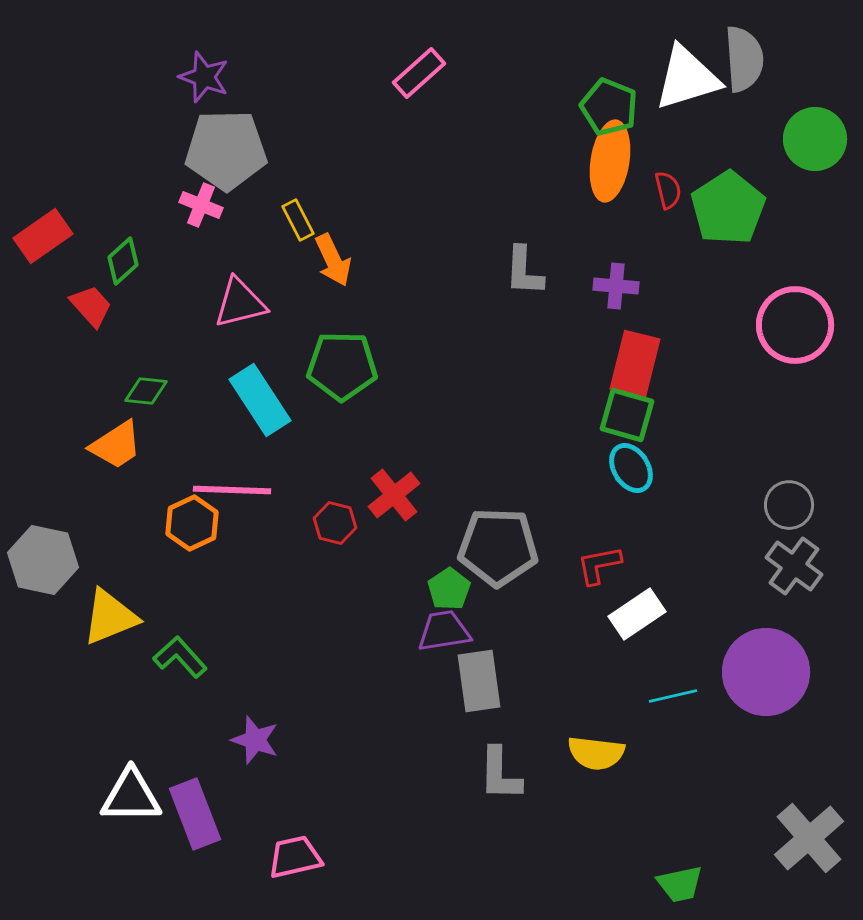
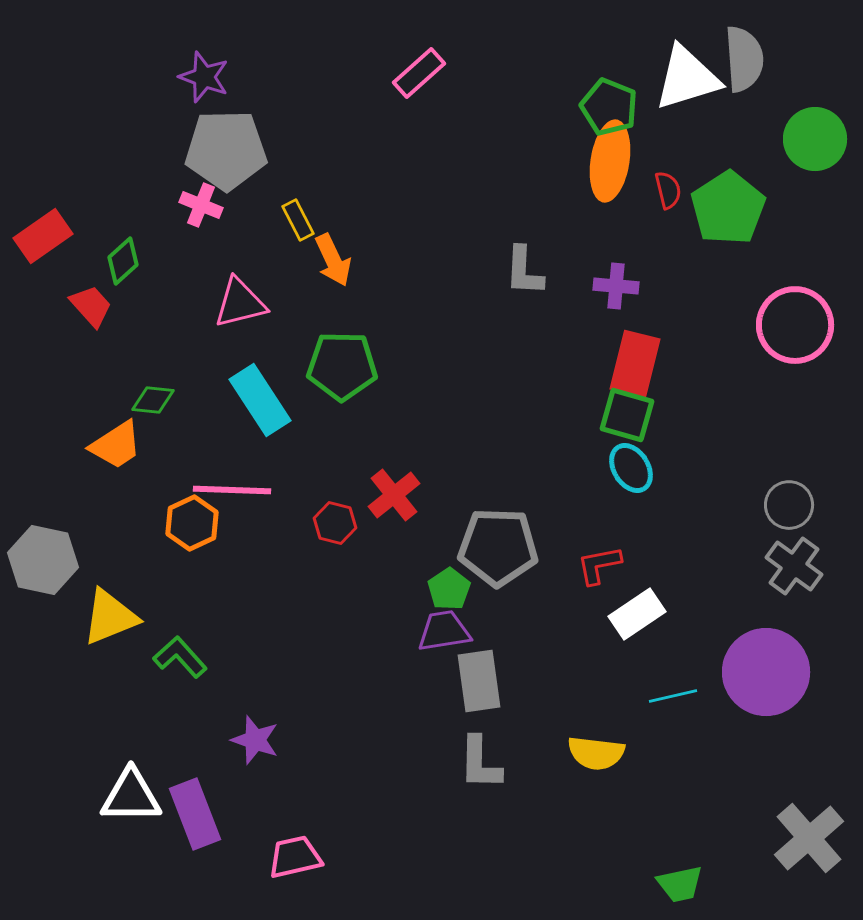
green diamond at (146, 391): moved 7 px right, 9 px down
gray L-shape at (500, 774): moved 20 px left, 11 px up
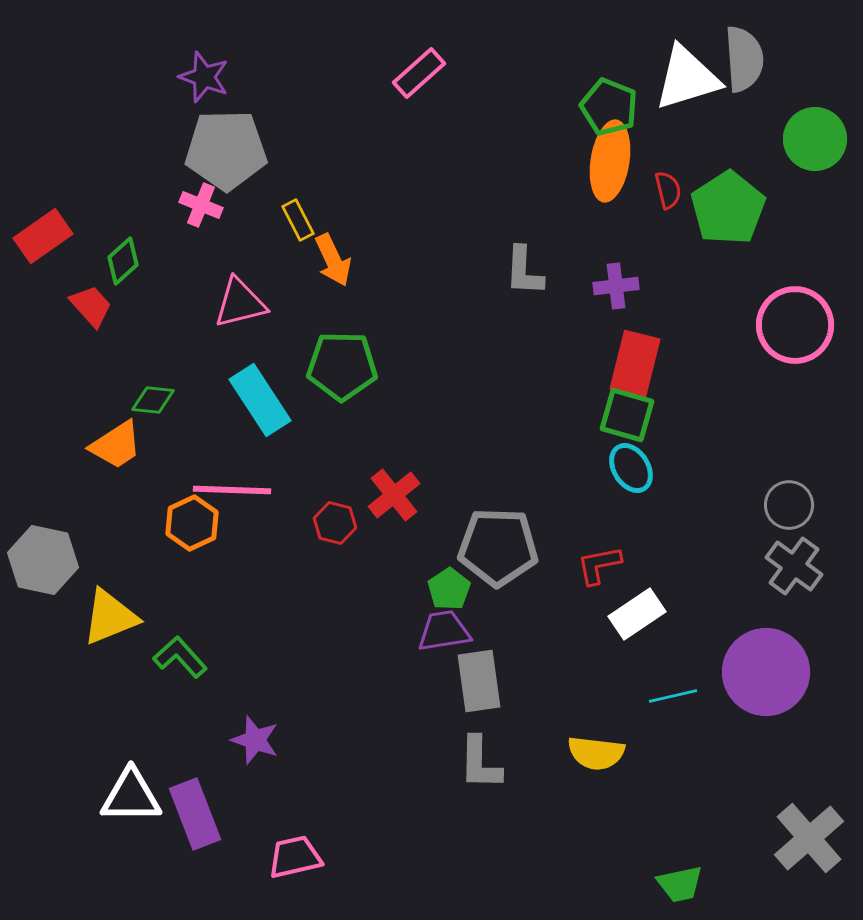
purple cross at (616, 286): rotated 12 degrees counterclockwise
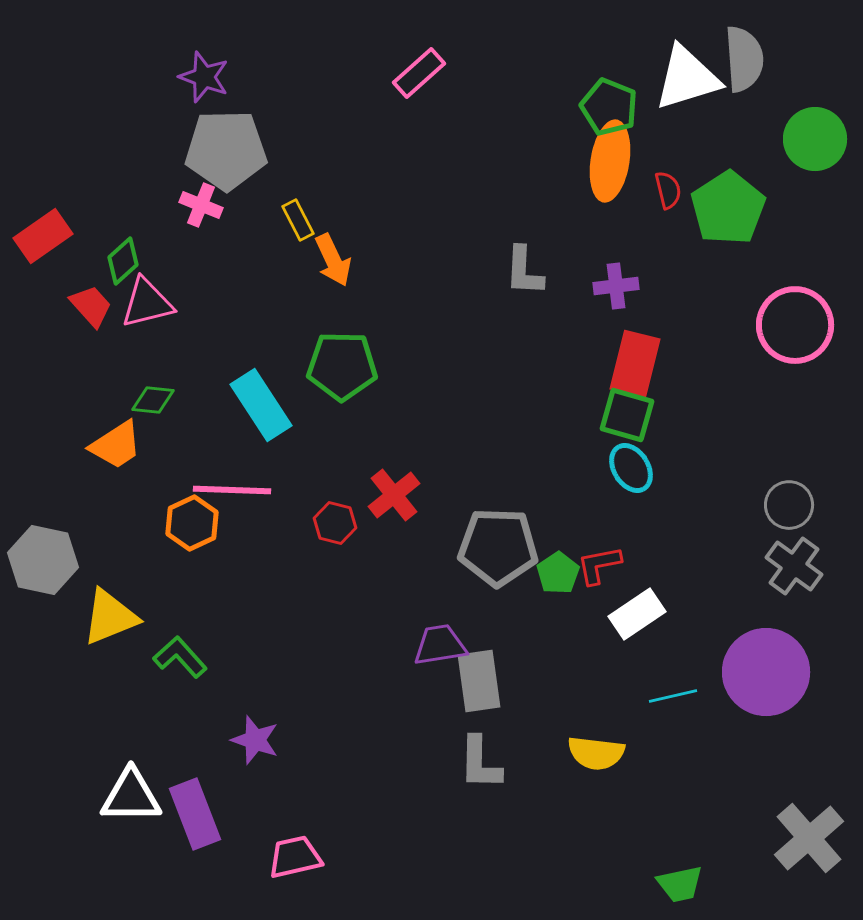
pink triangle at (240, 303): moved 93 px left
cyan rectangle at (260, 400): moved 1 px right, 5 px down
green pentagon at (449, 589): moved 109 px right, 16 px up
purple trapezoid at (444, 631): moved 4 px left, 14 px down
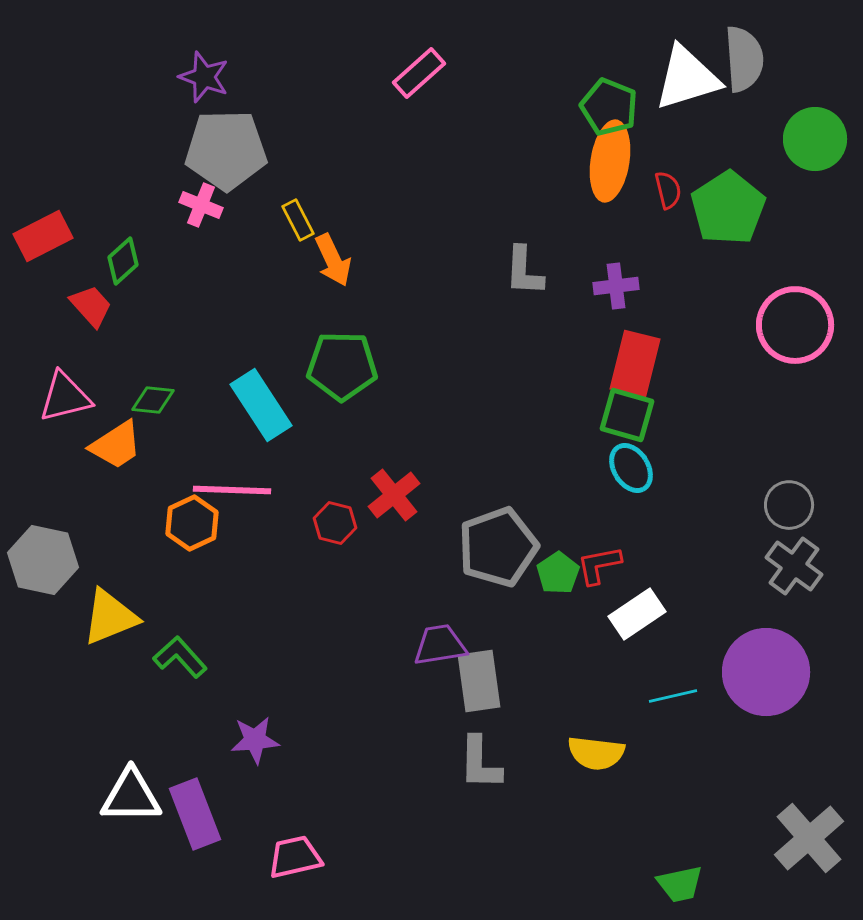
red rectangle at (43, 236): rotated 8 degrees clockwise
pink triangle at (147, 303): moved 82 px left, 94 px down
gray pentagon at (498, 547): rotated 22 degrees counterclockwise
purple star at (255, 740): rotated 24 degrees counterclockwise
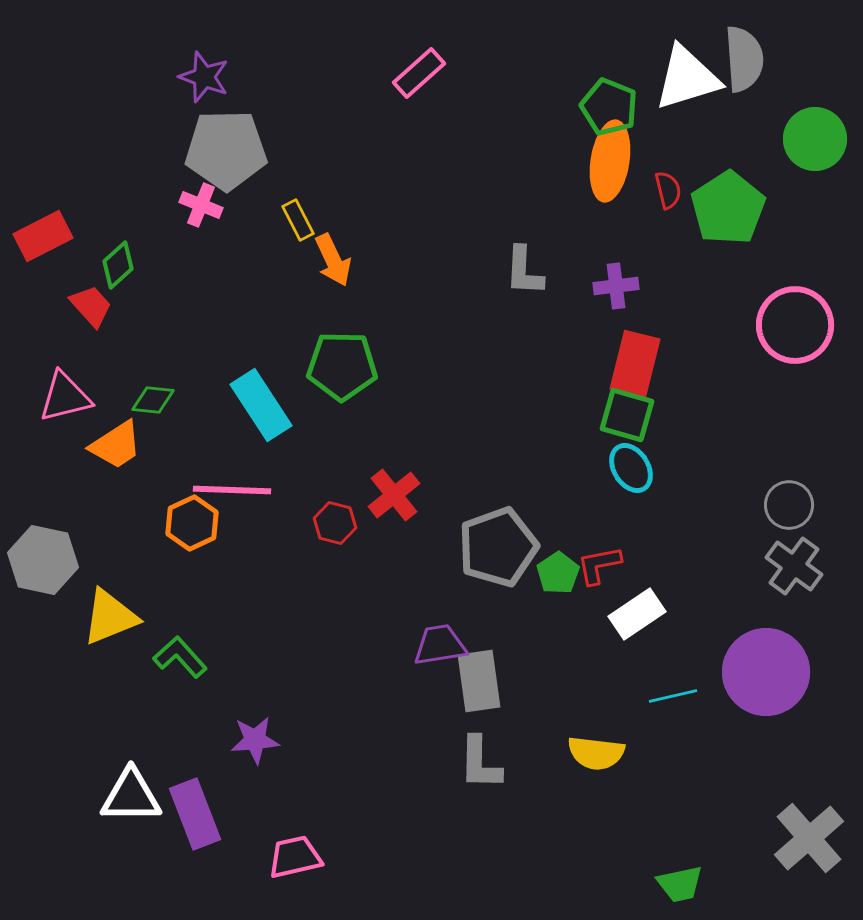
green diamond at (123, 261): moved 5 px left, 4 px down
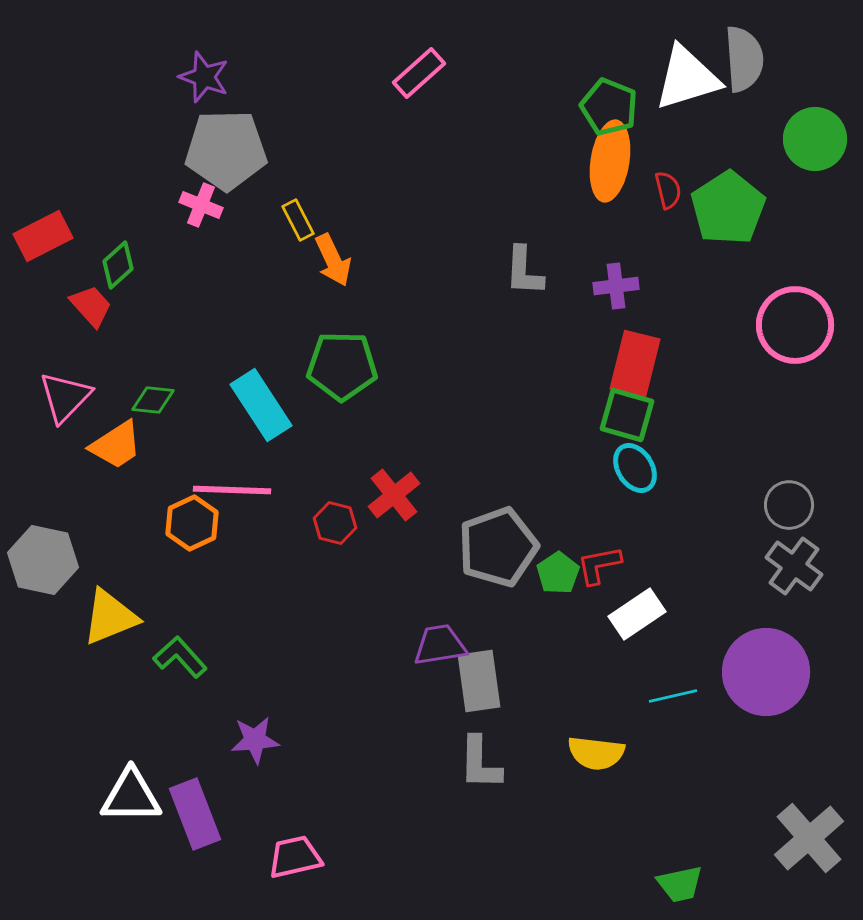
pink triangle at (65, 397): rotated 32 degrees counterclockwise
cyan ellipse at (631, 468): moved 4 px right
